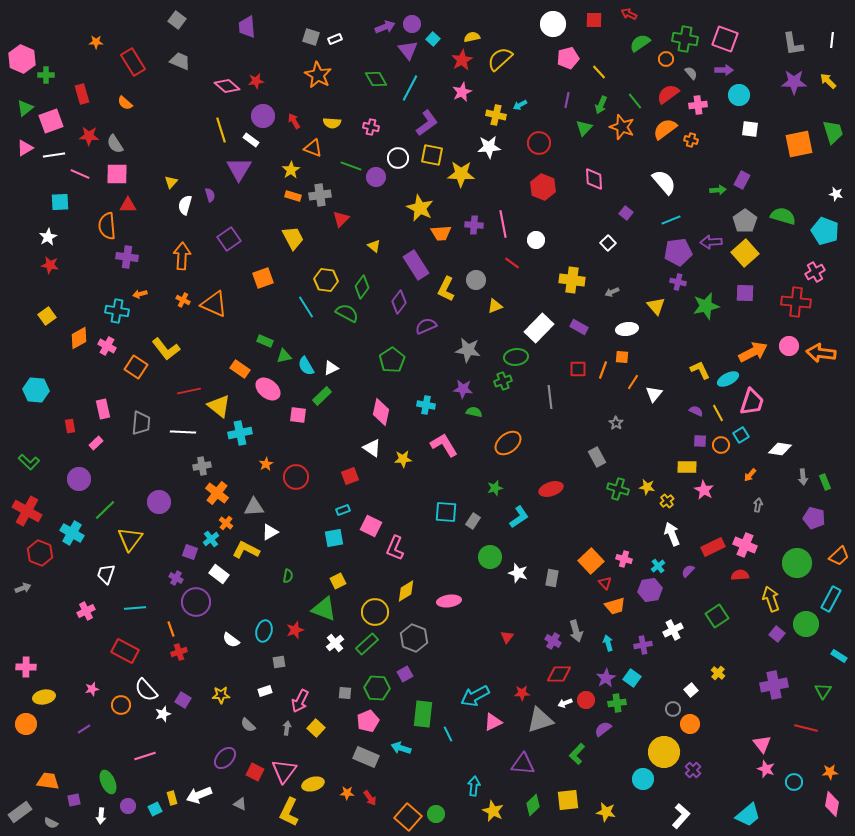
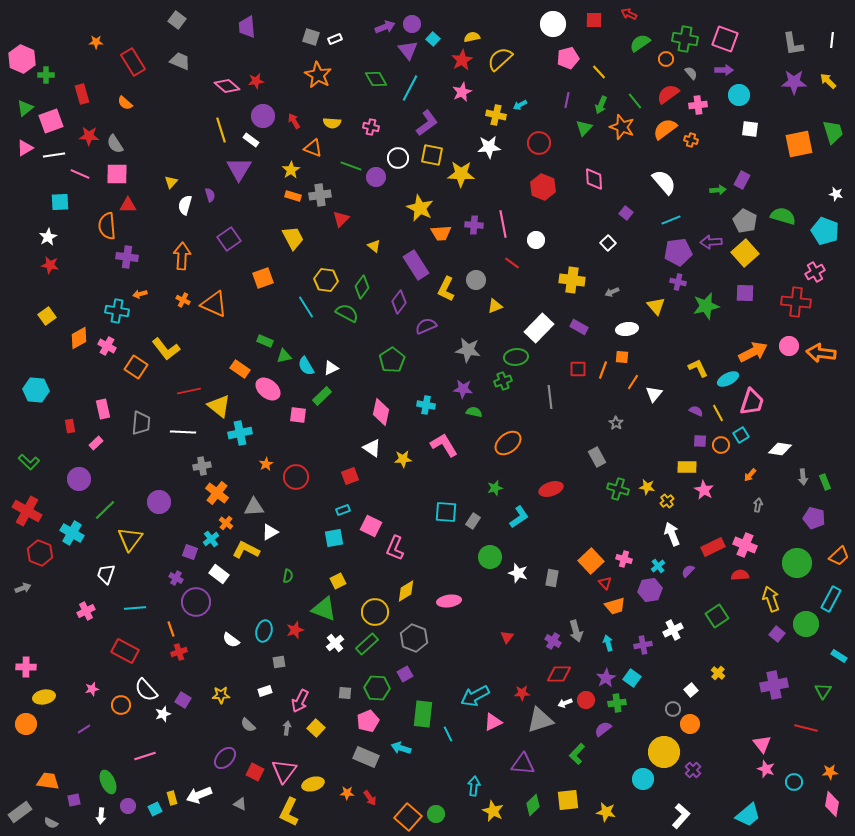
gray pentagon at (745, 221): rotated 10 degrees counterclockwise
yellow L-shape at (700, 370): moved 2 px left, 2 px up
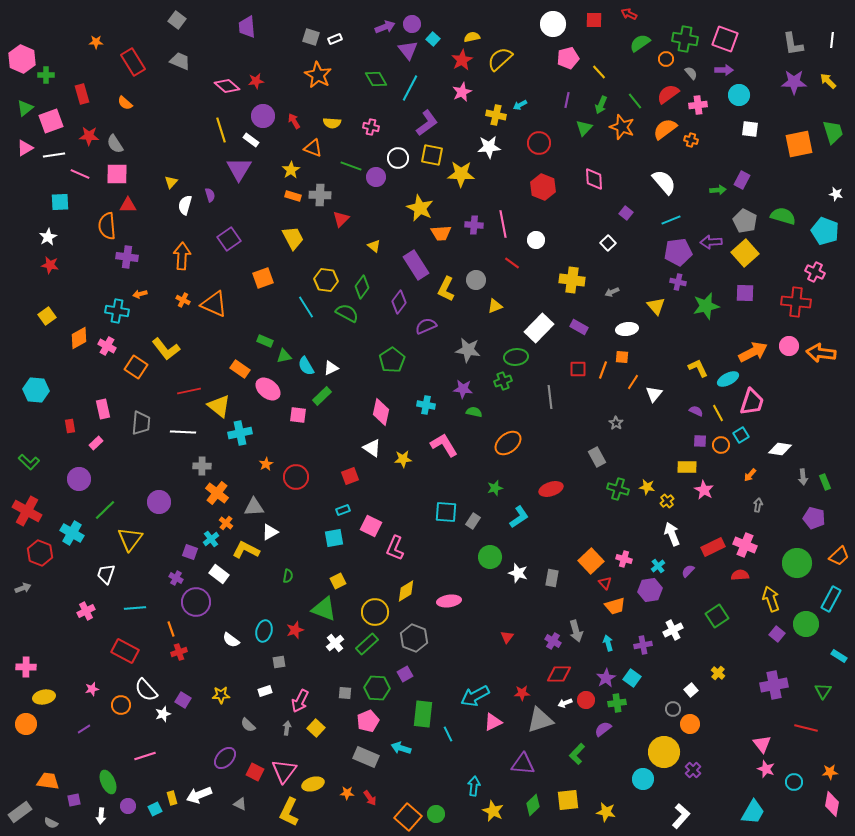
gray cross at (320, 195): rotated 10 degrees clockwise
pink cross at (815, 272): rotated 36 degrees counterclockwise
gray cross at (202, 466): rotated 12 degrees clockwise
cyan trapezoid at (748, 815): moved 5 px right, 3 px up; rotated 20 degrees counterclockwise
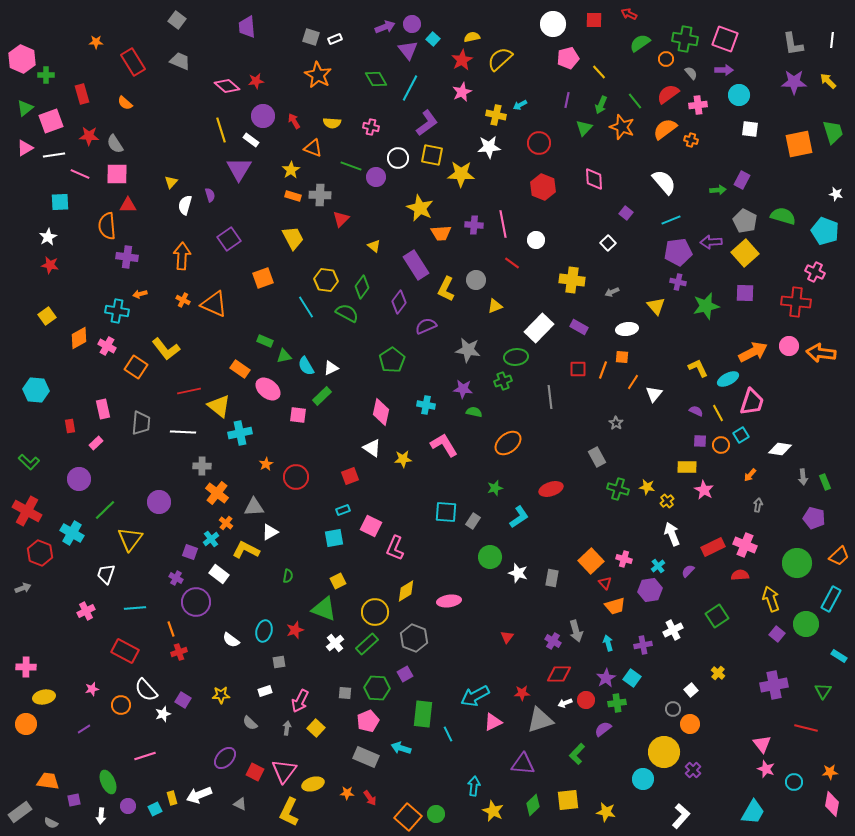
gray semicircle at (248, 725): moved 2 px right, 2 px up
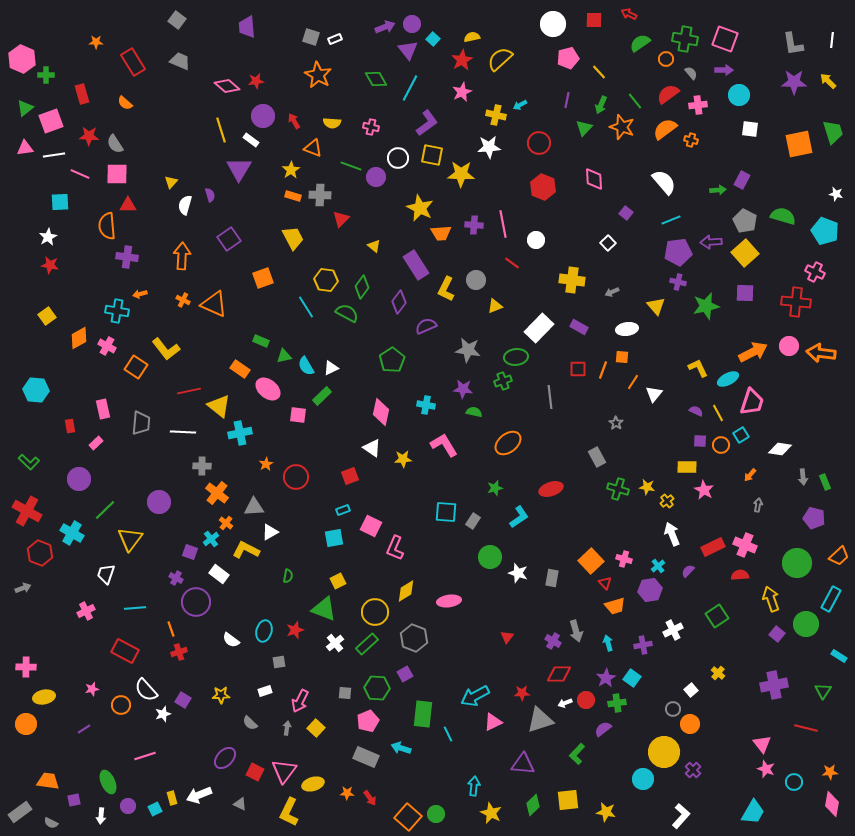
pink triangle at (25, 148): rotated 24 degrees clockwise
green rectangle at (265, 341): moved 4 px left
yellow star at (493, 811): moved 2 px left, 2 px down
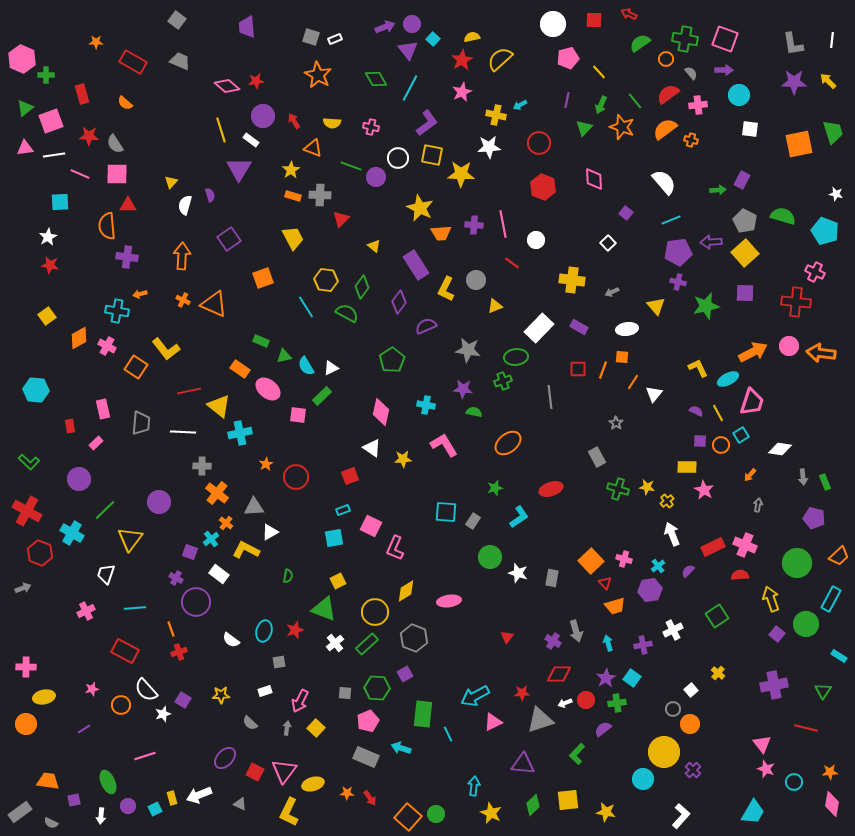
red rectangle at (133, 62): rotated 28 degrees counterclockwise
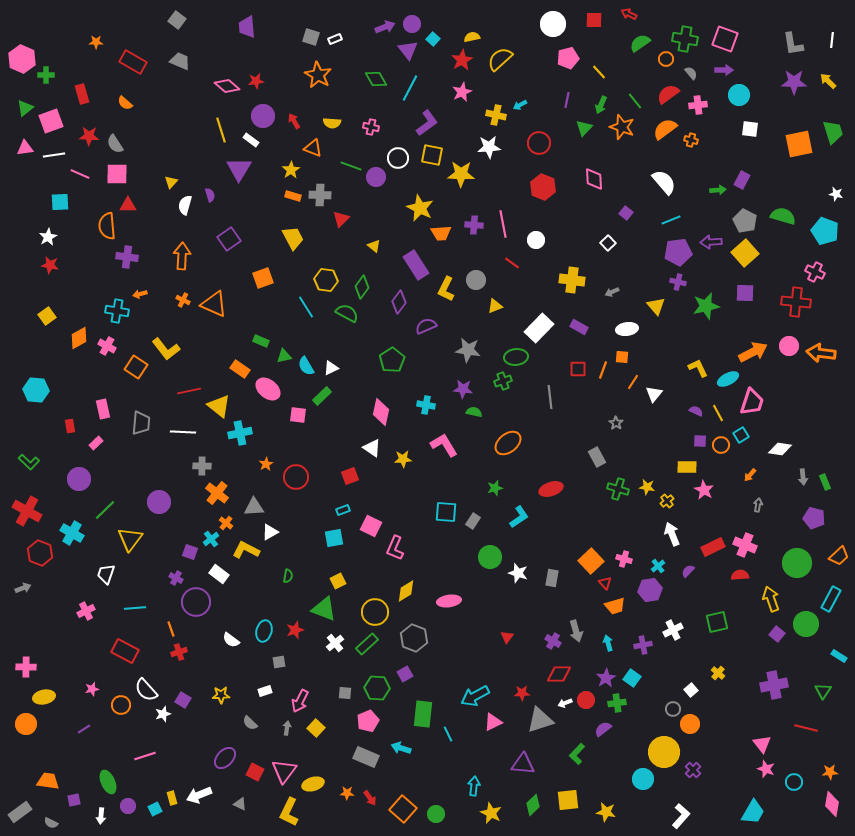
green square at (717, 616): moved 6 px down; rotated 20 degrees clockwise
orange square at (408, 817): moved 5 px left, 8 px up
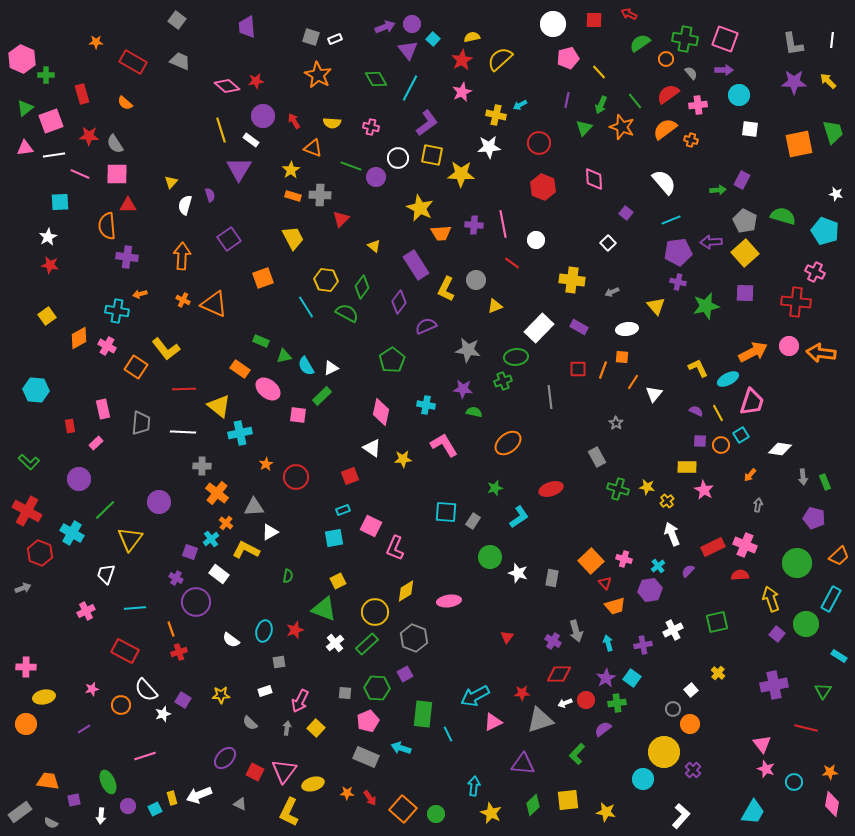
red line at (189, 391): moved 5 px left, 2 px up; rotated 10 degrees clockwise
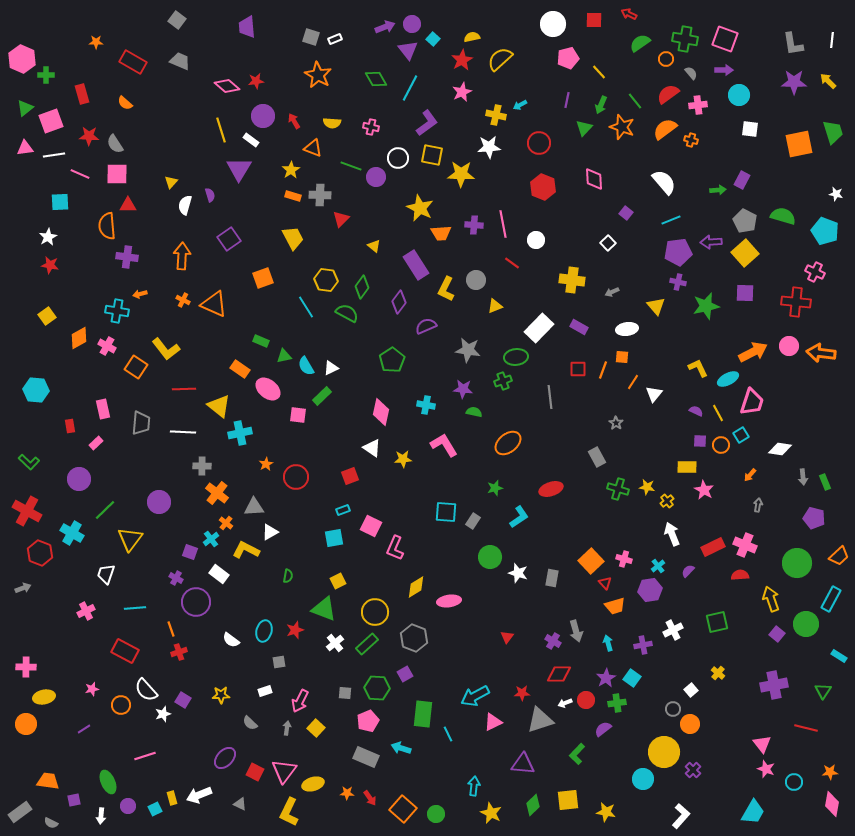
yellow diamond at (406, 591): moved 10 px right, 4 px up
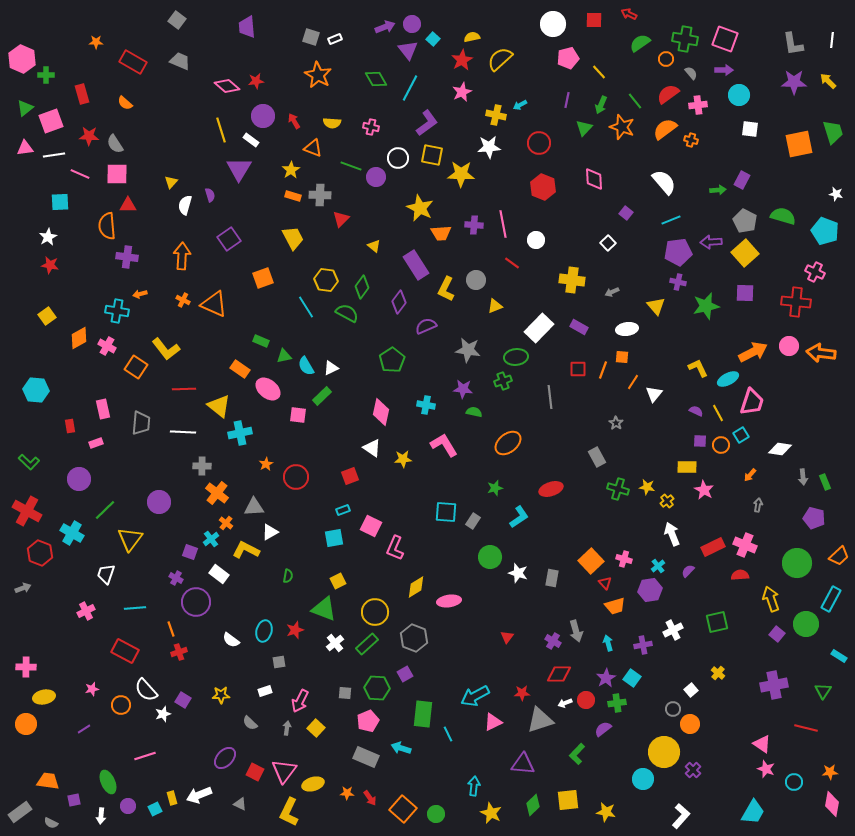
pink rectangle at (96, 443): rotated 24 degrees clockwise
pink triangle at (762, 744): rotated 18 degrees counterclockwise
